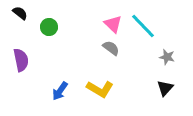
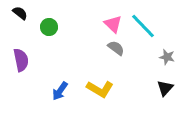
gray semicircle: moved 5 px right
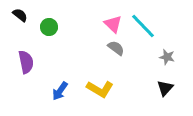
black semicircle: moved 2 px down
purple semicircle: moved 5 px right, 2 px down
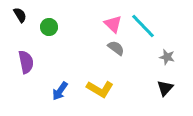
black semicircle: rotated 21 degrees clockwise
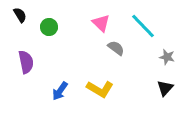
pink triangle: moved 12 px left, 1 px up
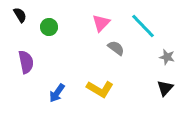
pink triangle: rotated 30 degrees clockwise
blue arrow: moved 3 px left, 2 px down
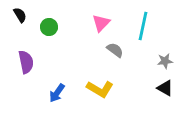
cyan line: rotated 56 degrees clockwise
gray semicircle: moved 1 px left, 2 px down
gray star: moved 2 px left, 4 px down; rotated 21 degrees counterclockwise
black triangle: rotated 42 degrees counterclockwise
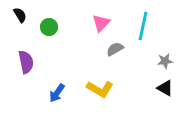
gray semicircle: moved 1 px up; rotated 66 degrees counterclockwise
